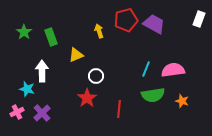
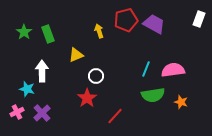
green rectangle: moved 3 px left, 3 px up
orange star: moved 1 px left, 1 px down
red line: moved 4 px left, 7 px down; rotated 36 degrees clockwise
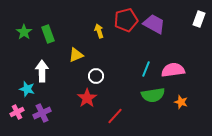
purple cross: rotated 18 degrees clockwise
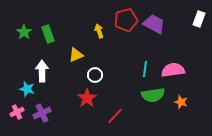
cyan line: moved 1 px left; rotated 14 degrees counterclockwise
white circle: moved 1 px left, 1 px up
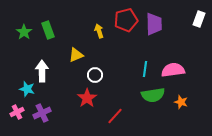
purple trapezoid: rotated 60 degrees clockwise
green rectangle: moved 4 px up
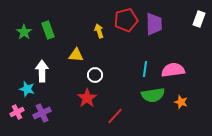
yellow triangle: rotated 28 degrees clockwise
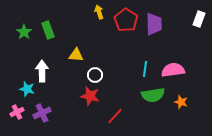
red pentagon: rotated 25 degrees counterclockwise
yellow arrow: moved 19 px up
red star: moved 3 px right, 2 px up; rotated 24 degrees counterclockwise
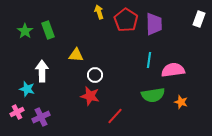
green star: moved 1 px right, 1 px up
cyan line: moved 4 px right, 9 px up
purple cross: moved 1 px left, 4 px down
